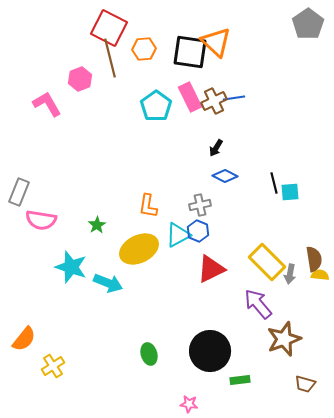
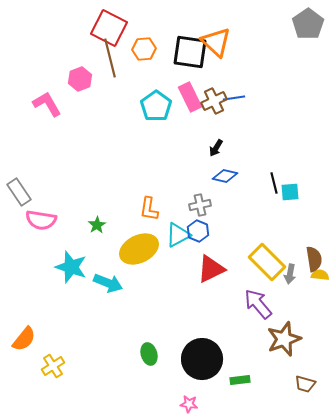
blue diamond: rotated 15 degrees counterclockwise
gray rectangle: rotated 56 degrees counterclockwise
orange L-shape: moved 1 px right, 3 px down
black circle: moved 8 px left, 8 px down
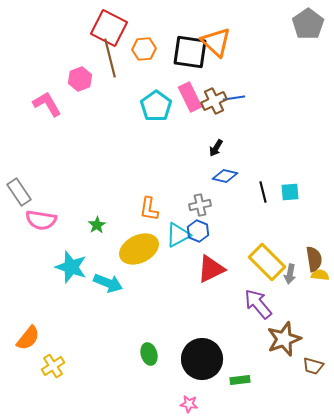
black line: moved 11 px left, 9 px down
orange semicircle: moved 4 px right, 1 px up
brown trapezoid: moved 8 px right, 18 px up
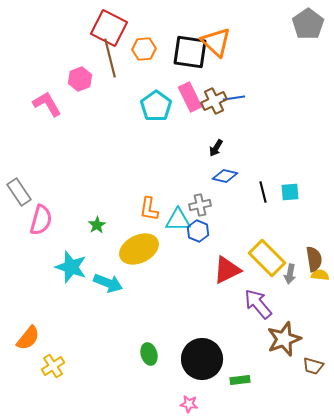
pink semicircle: rotated 84 degrees counterclockwise
cyan triangle: moved 15 px up; rotated 28 degrees clockwise
yellow rectangle: moved 4 px up
red triangle: moved 16 px right, 1 px down
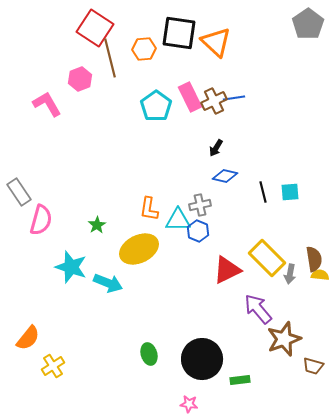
red square: moved 14 px left; rotated 6 degrees clockwise
black square: moved 11 px left, 19 px up
purple arrow: moved 5 px down
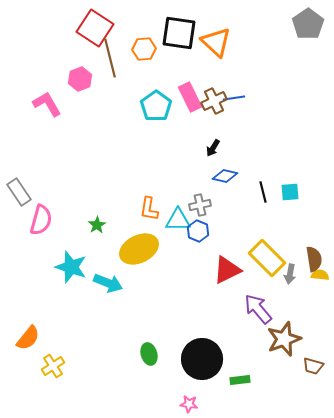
black arrow: moved 3 px left
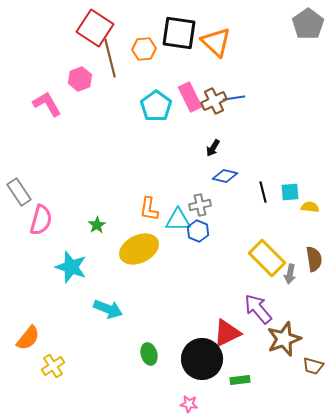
red triangle: moved 63 px down
yellow semicircle: moved 10 px left, 68 px up
cyan arrow: moved 26 px down
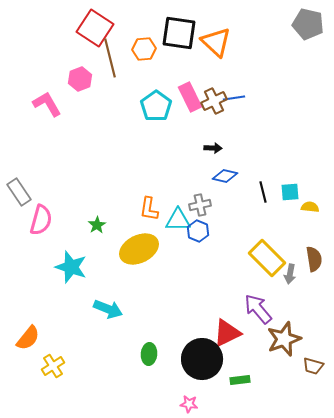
gray pentagon: rotated 24 degrees counterclockwise
black arrow: rotated 120 degrees counterclockwise
green ellipse: rotated 20 degrees clockwise
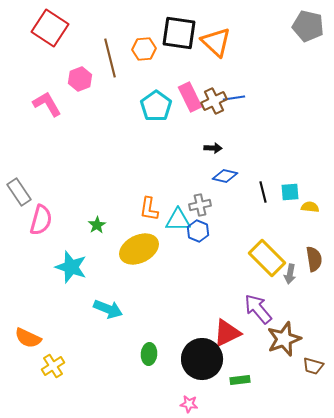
gray pentagon: moved 2 px down
red square: moved 45 px left
orange semicircle: rotated 76 degrees clockwise
